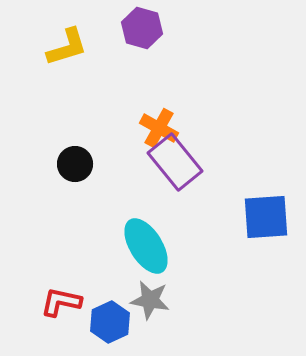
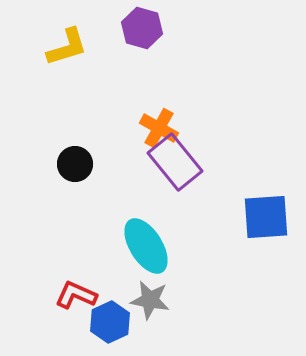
red L-shape: moved 15 px right, 7 px up; rotated 12 degrees clockwise
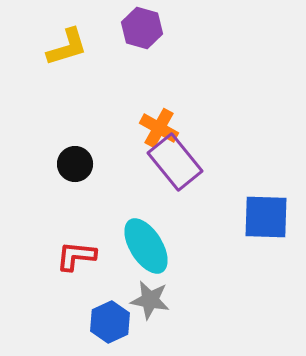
blue square: rotated 6 degrees clockwise
red L-shape: moved 39 px up; rotated 18 degrees counterclockwise
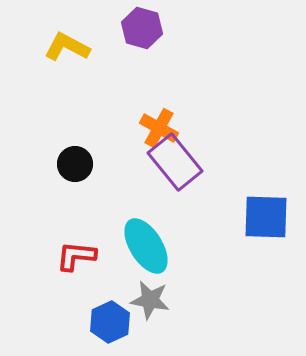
yellow L-shape: rotated 135 degrees counterclockwise
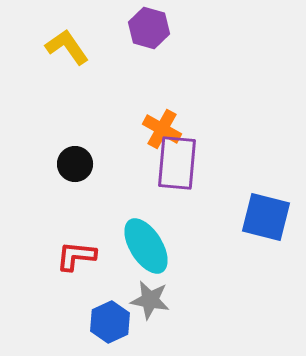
purple hexagon: moved 7 px right
yellow L-shape: rotated 27 degrees clockwise
orange cross: moved 3 px right, 1 px down
purple rectangle: moved 2 px right, 1 px down; rotated 44 degrees clockwise
blue square: rotated 12 degrees clockwise
